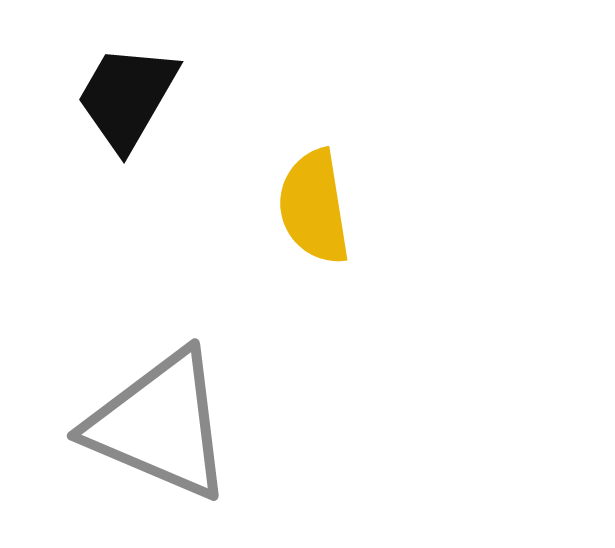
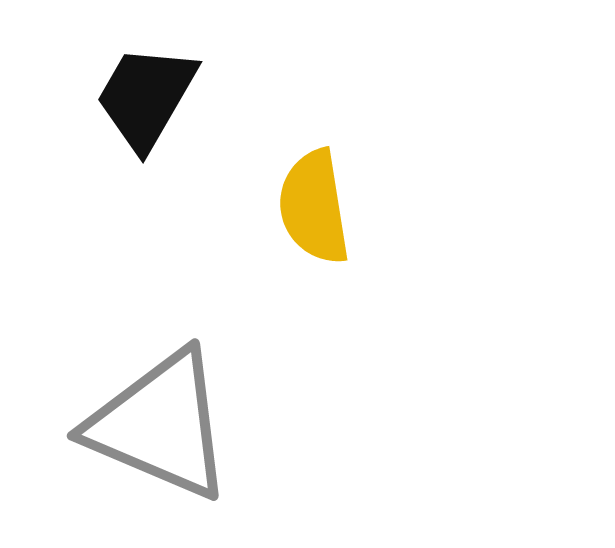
black trapezoid: moved 19 px right
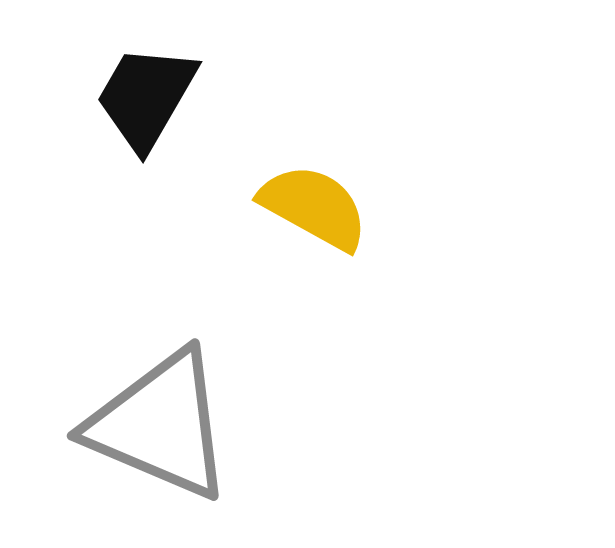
yellow semicircle: rotated 128 degrees clockwise
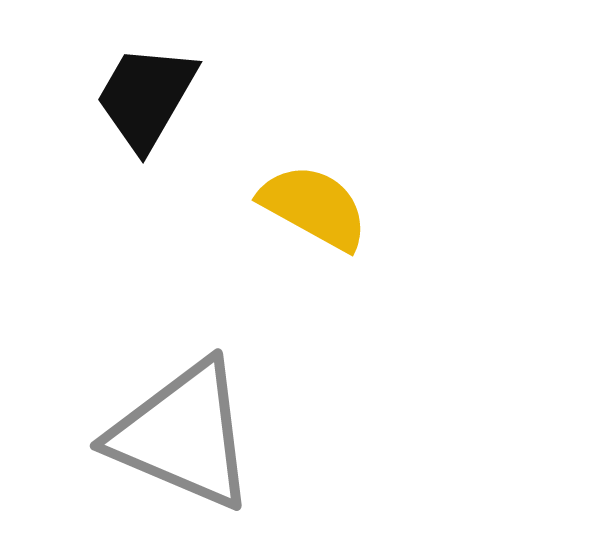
gray triangle: moved 23 px right, 10 px down
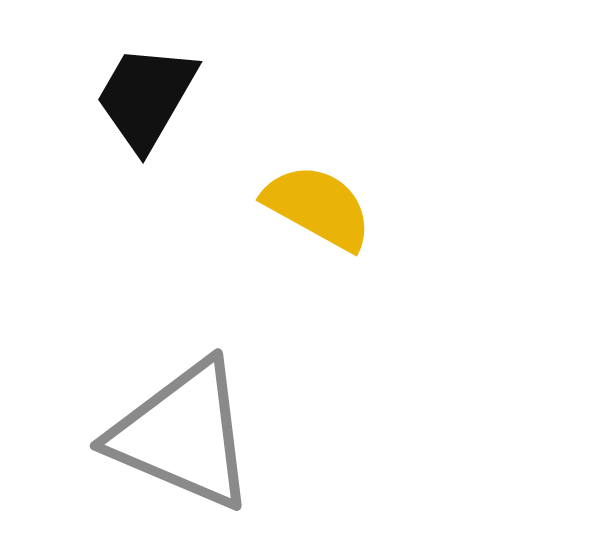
yellow semicircle: moved 4 px right
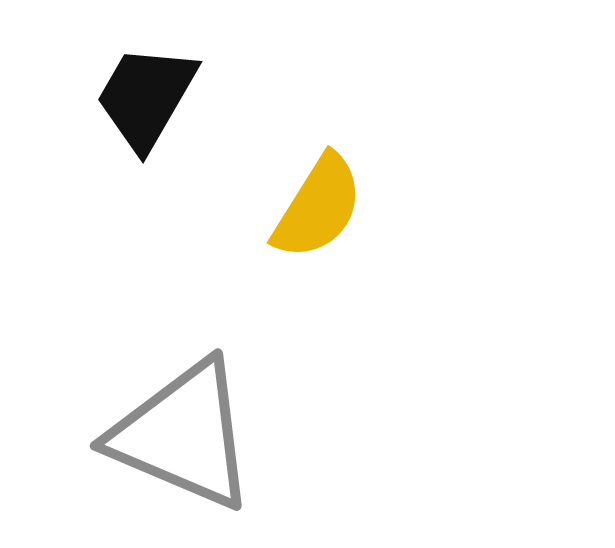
yellow semicircle: rotated 93 degrees clockwise
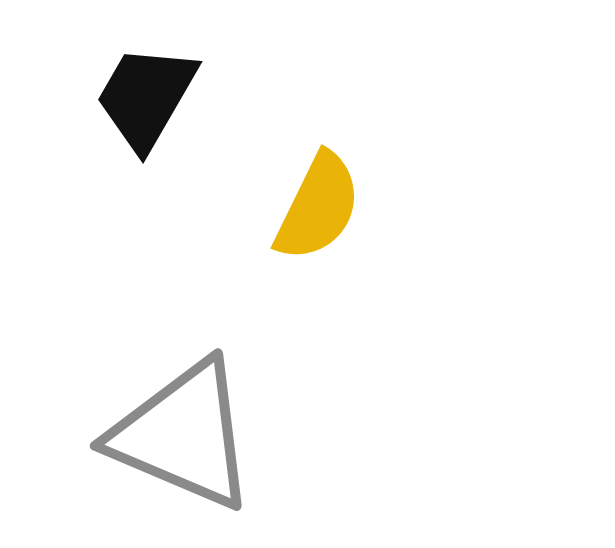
yellow semicircle: rotated 6 degrees counterclockwise
